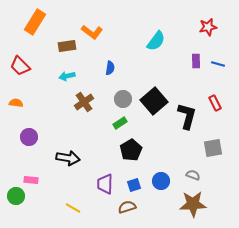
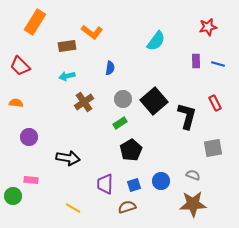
green circle: moved 3 px left
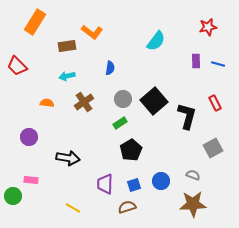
red trapezoid: moved 3 px left
orange semicircle: moved 31 px right
gray square: rotated 18 degrees counterclockwise
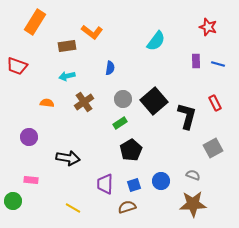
red star: rotated 30 degrees clockwise
red trapezoid: rotated 25 degrees counterclockwise
green circle: moved 5 px down
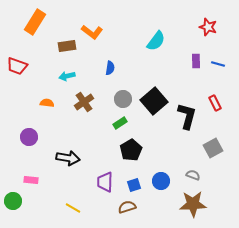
purple trapezoid: moved 2 px up
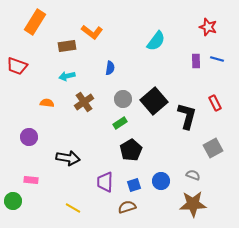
blue line: moved 1 px left, 5 px up
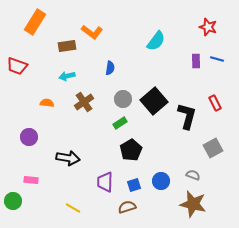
brown star: rotated 16 degrees clockwise
